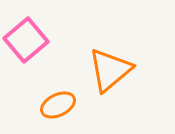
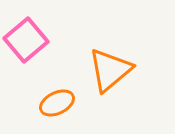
orange ellipse: moved 1 px left, 2 px up
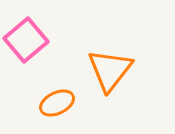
orange triangle: rotated 12 degrees counterclockwise
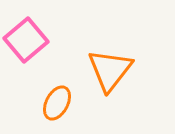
orange ellipse: rotated 36 degrees counterclockwise
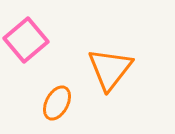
orange triangle: moved 1 px up
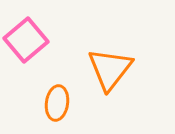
orange ellipse: rotated 20 degrees counterclockwise
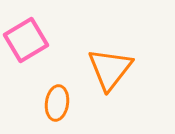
pink square: rotated 9 degrees clockwise
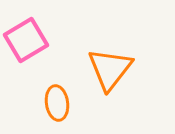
orange ellipse: rotated 16 degrees counterclockwise
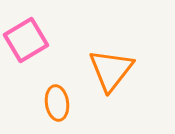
orange triangle: moved 1 px right, 1 px down
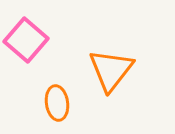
pink square: rotated 18 degrees counterclockwise
